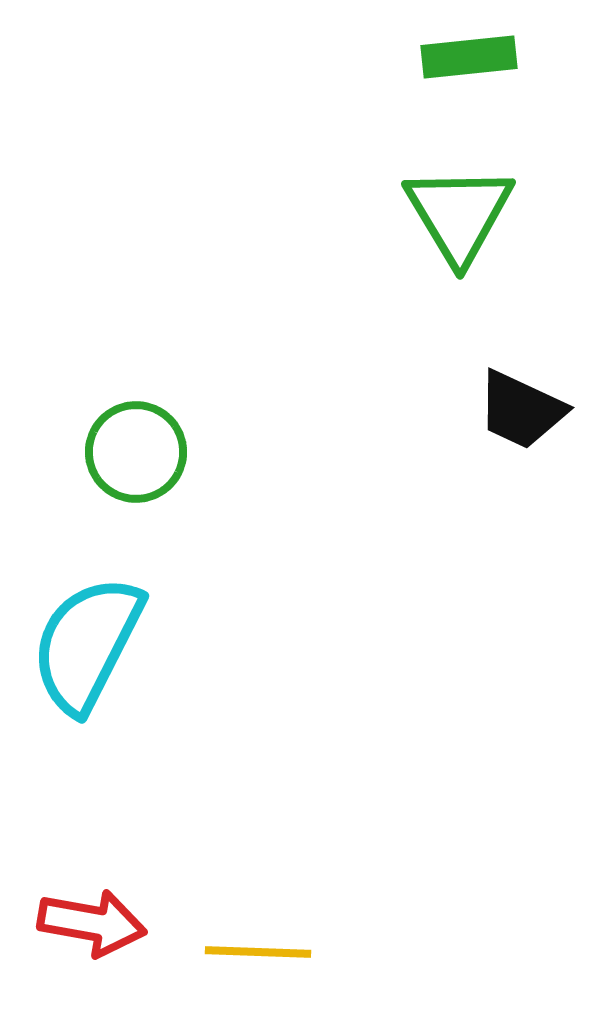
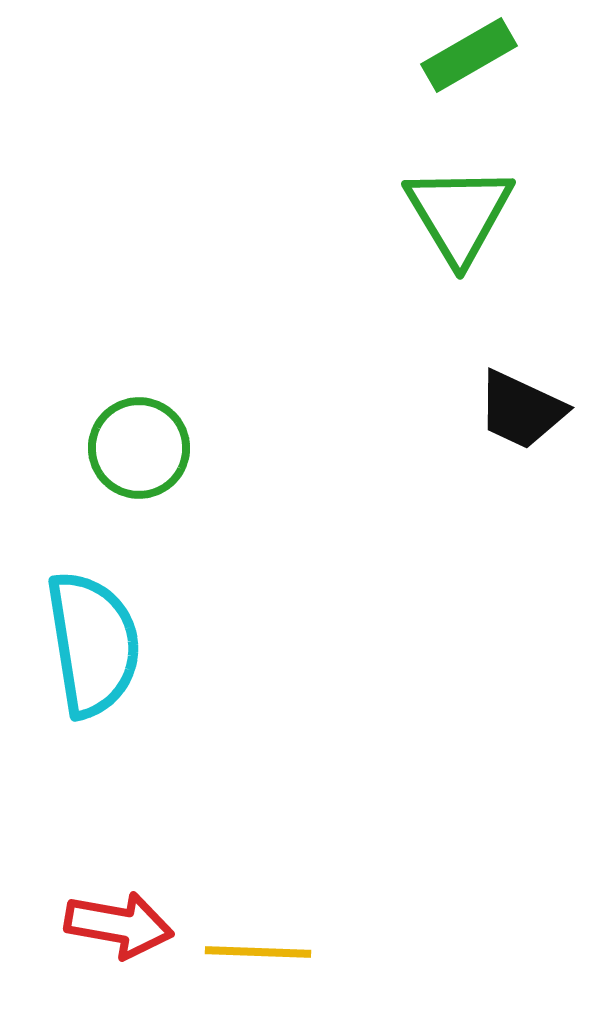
green rectangle: moved 2 px up; rotated 24 degrees counterclockwise
green circle: moved 3 px right, 4 px up
cyan semicircle: moved 6 px right; rotated 144 degrees clockwise
red arrow: moved 27 px right, 2 px down
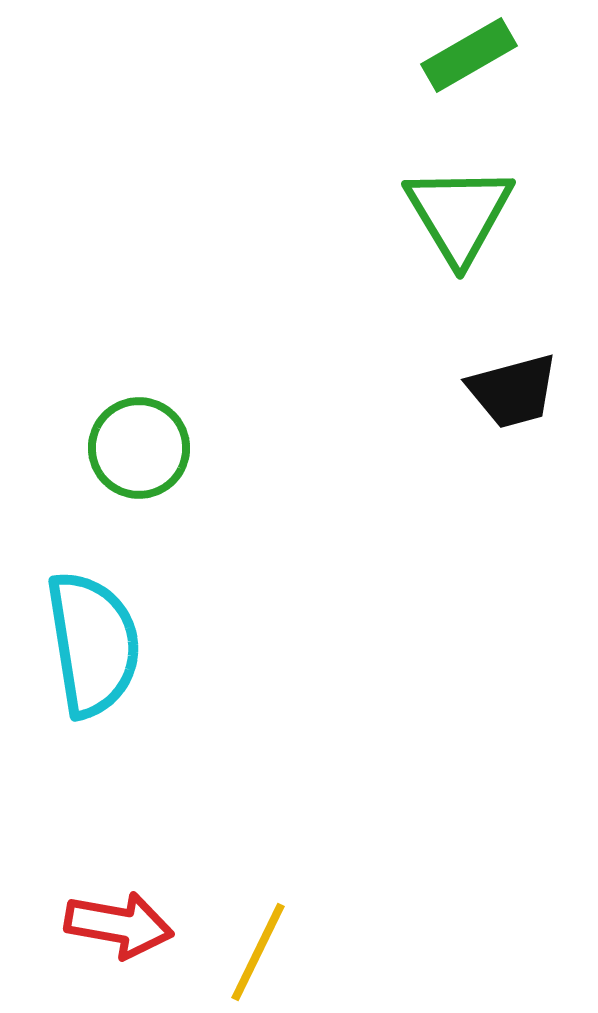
black trapezoid: moved 8 px left, 19 px up; rotated 40 degrees counterclockwise
yellow line: rotated 66 degrees counterclockwise
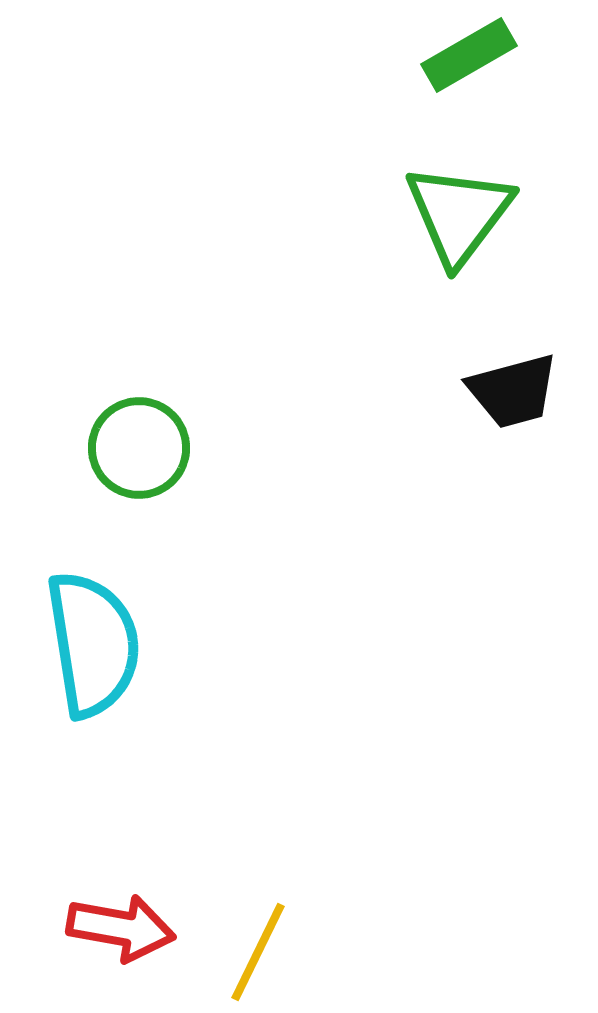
green triangle: rotated 8 degrees clockwise
red arrow: moved 2 px right, 3 px down
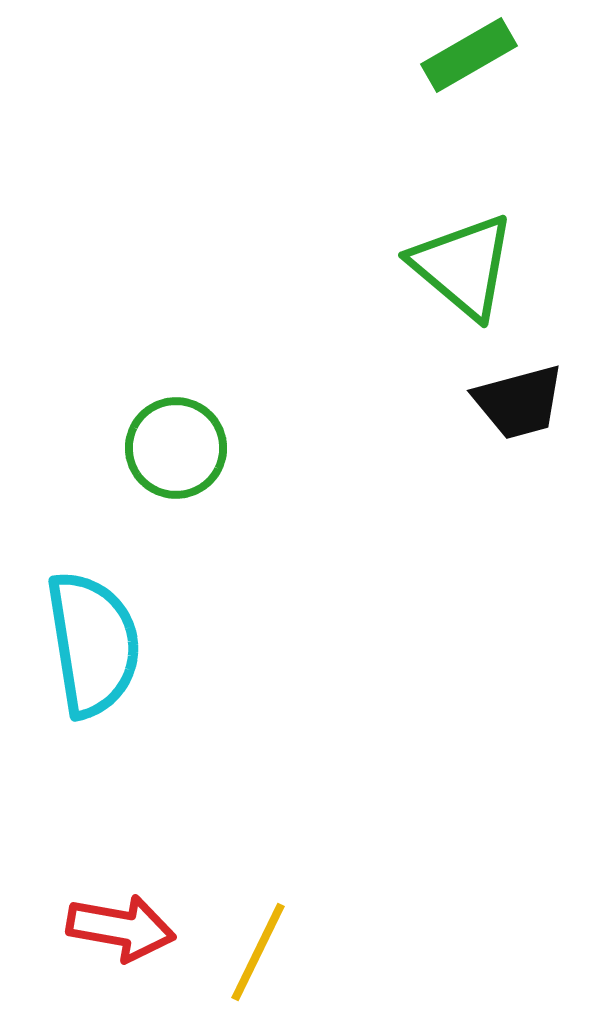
green triangle: moved 4 px right, 52 px down; rotated 27 degrees counterclockwise
black trapezoid: moved 6 px right, 11 px down
green circle: moved 37 px right
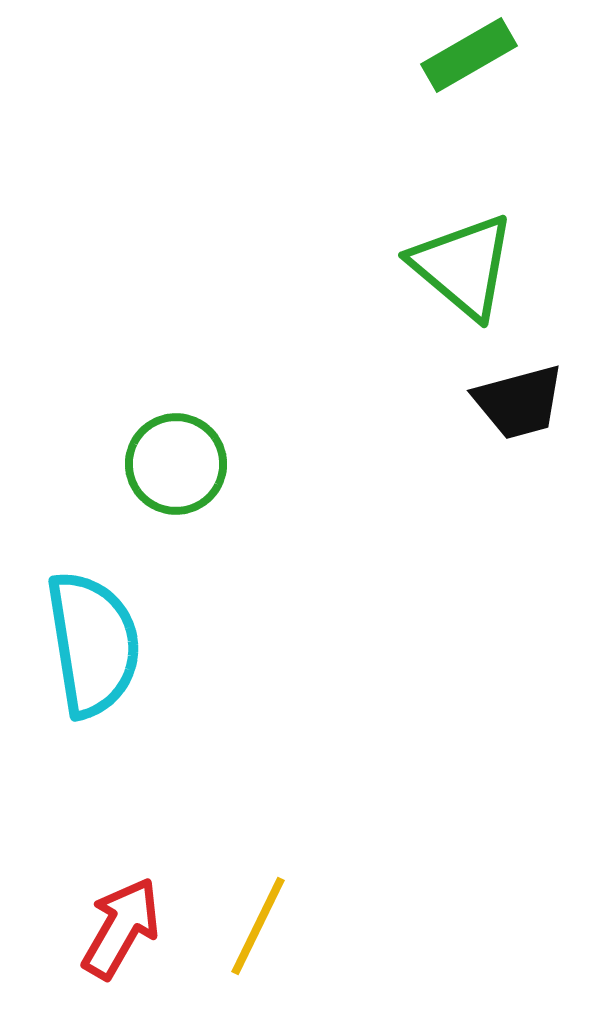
green circle: moved 16 px down
red arrow: rotated 70 degrees counterclockwise
yellow line: moved 26 px up
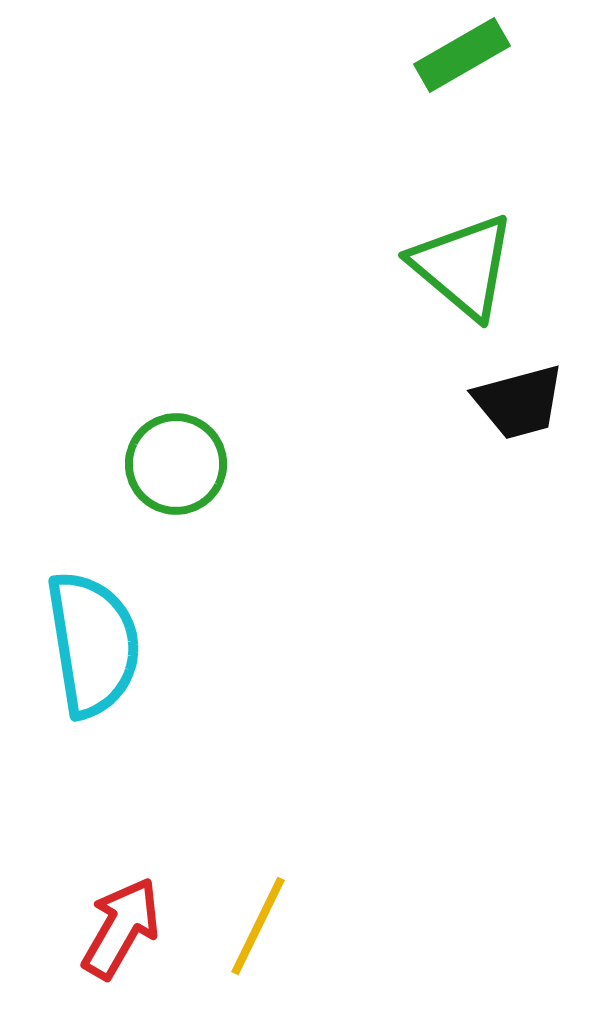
green rectangle: moved 7 px left
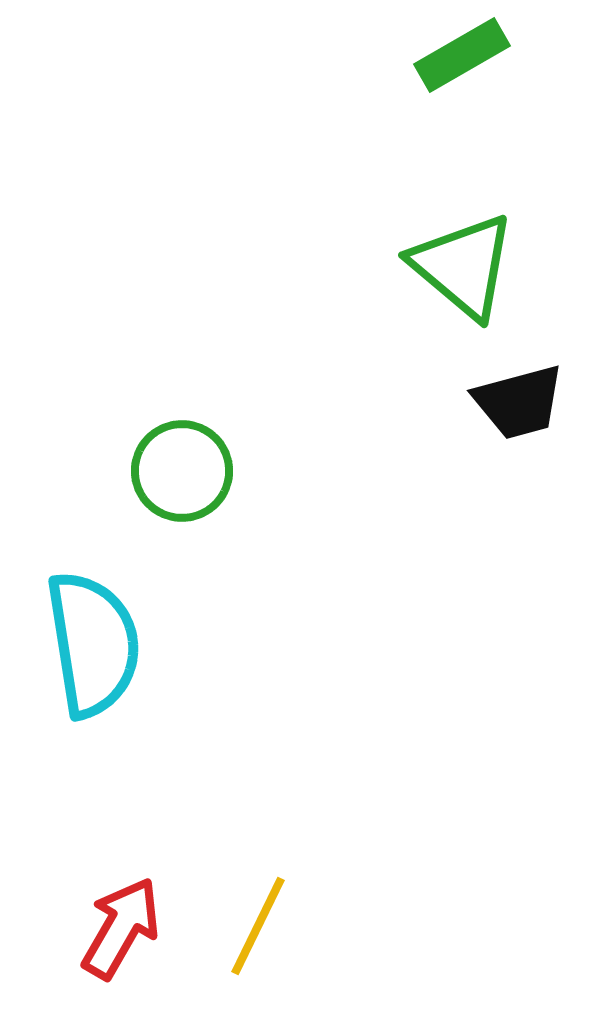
green circle: moved 6 px right, 7 px down
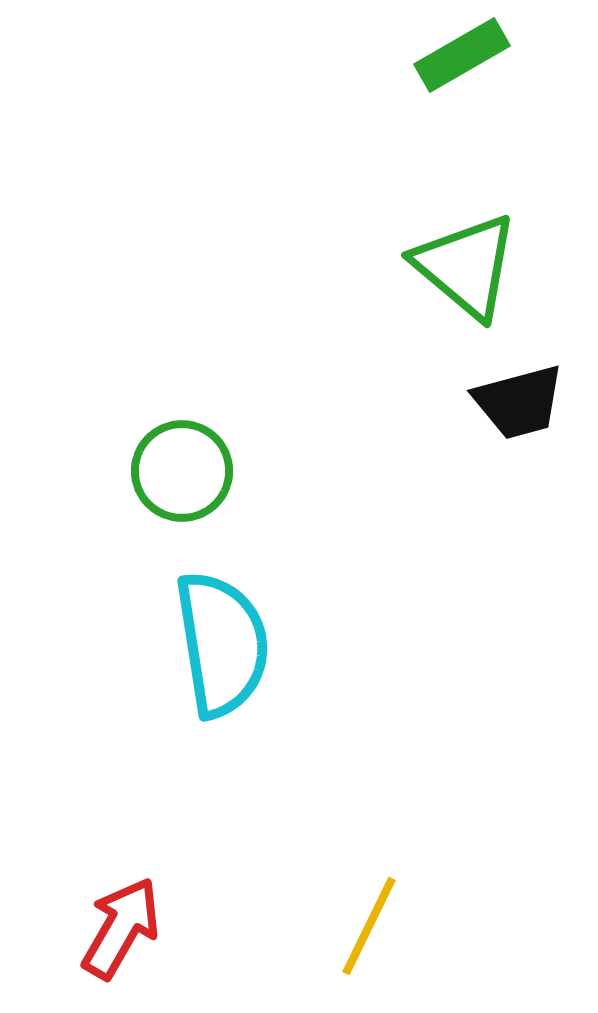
green triangle: moved 3 px right
cyan semicircle: moved 129 px right
yellow line: moved 111 px right
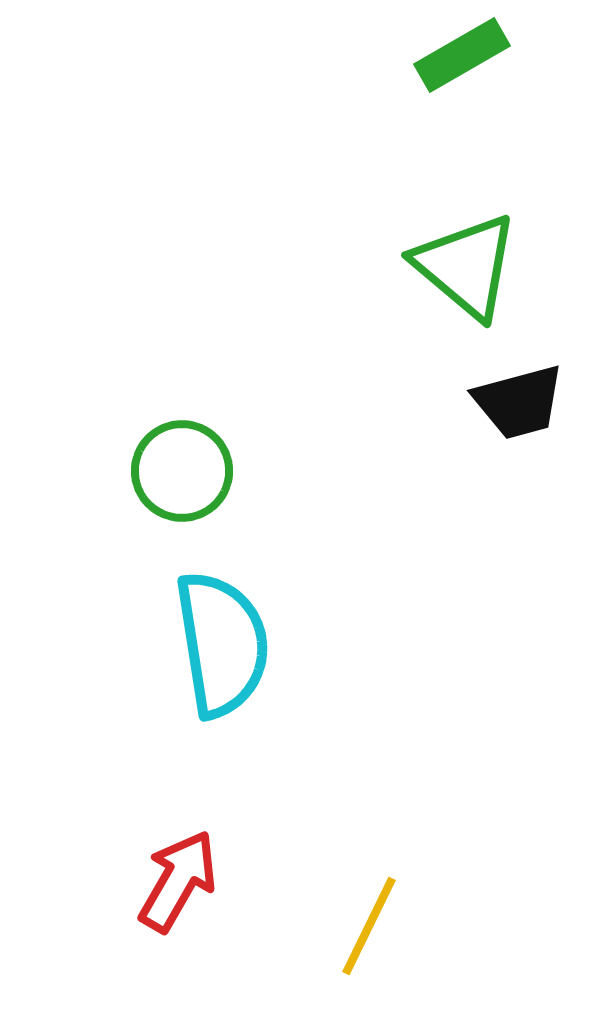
red arrow: moved 57 px right, 47 px up
